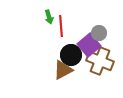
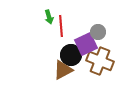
gray circle: moved 1 px left, 1 px up
purple square: moved 3 px left, 1 px up; rotated 15 degrees clockwise
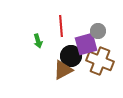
green arrow: moved 11 px left, 24 px down
gray circle: moved 1 px up
purple square: rotated 10 degrees clockwise
black circle: moved 1 px down
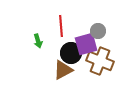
black circle: moved 3 px up
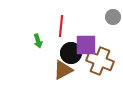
red line: rotated 10 degrees clockwise
gray circle: moved 15 px right, 14 px up
purple square: moved 1 px down; rotated 15 degrees clockwise
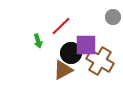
red line: rotated 40 degrees clockwise
brown cross: rotated 8 degrees clockwise
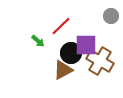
gray circle: moved 2 px left, 1 px up
green arrow: rotated 32 degrees counterclockwise
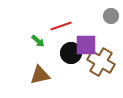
red line: rotated 25 degrees clockwise
brown cross: moved 1 px right, 1 px down
brown triangle: moved 23 px left, 5 px down; rotated 15 degrees clockwise
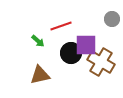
gray circle: moved 1 px right, 3 px down
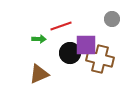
green arrow: moved 1 px right, 2 px up; rotated 40 degrees counterclockwise
black circle: moved 1 px left
brown cross: moved 1 px left, 3 px up; rotated 16 degrees counterclockwise
brown triangle: moved 1 px left, 1 px up; rotated 10 degrees counterclockwise
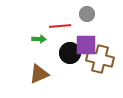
gray circle: moved 25 px left, 5 px up
red line: moved 1 px left; rotated 15 degrees clockwise
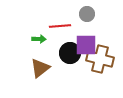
brown triangle: moved 1 px right, 6 px up; rotated 15 degrees counterclockwise
